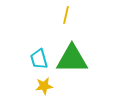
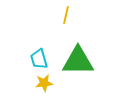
green triangle: moved 6 px right, 2 px down
yellow star: moved 3 px up
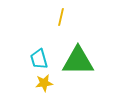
yellow line: moved 5 px left, 2 px down
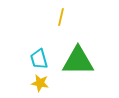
yellow star: moved 4 px left; rotated 18 degrees clockwise
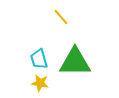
yellow line: rotated 54 degrees counterclockwise
green triangle: moved 3 px left, 1 px down
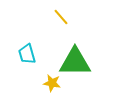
cyan trapezoid: moved 12 px left, 5 px up
yellow star: moved 12 px right
